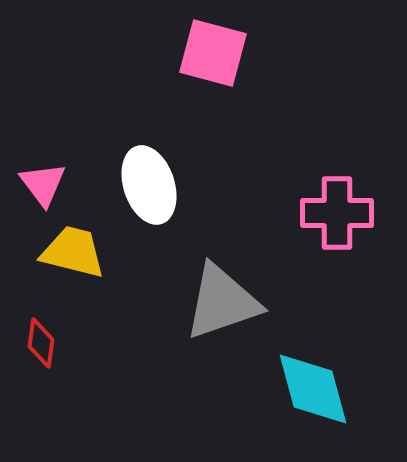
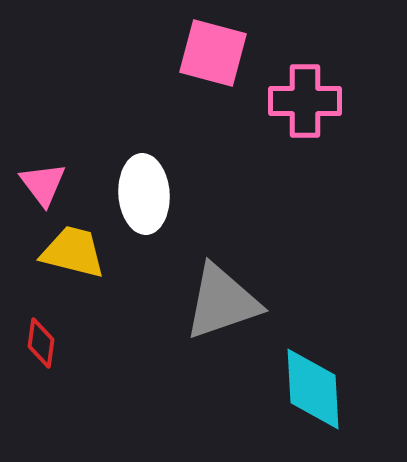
white ellipse: moved 5 px left, 9 px down; rotated 14 degrees clockwise
pink cross: moved 32 px left, 112 px up
cyan diamond: rotated 12 degrees clockwise
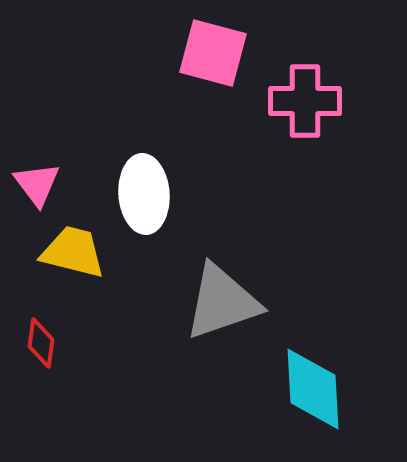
pink triangle: moved 6 px left
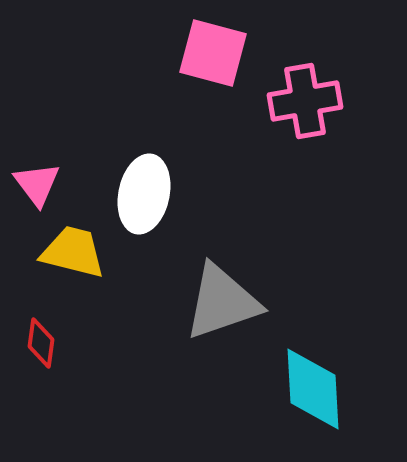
pink cross: rotated 10 degrees counterclockwise
white ellipse: rotated 16 degrees clockwise
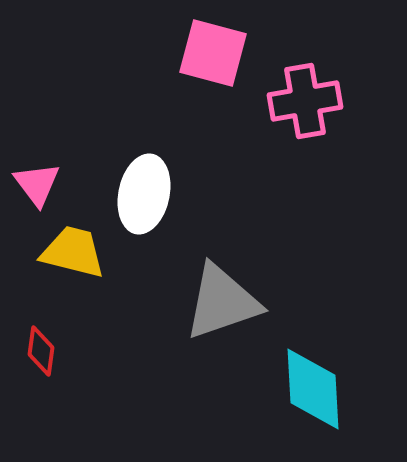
red diamond: moved 8 px down
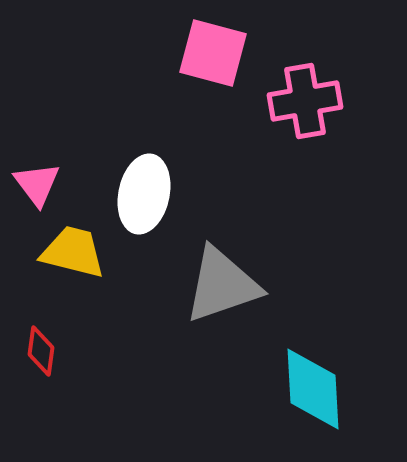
gray triangle: moved 17 px up
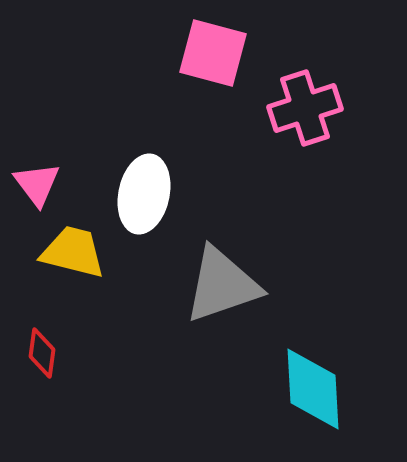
pink cross: moved 7 px down; rotated 8 degrees counterclockwise
red diamond: moved 1 px right, 2 px down
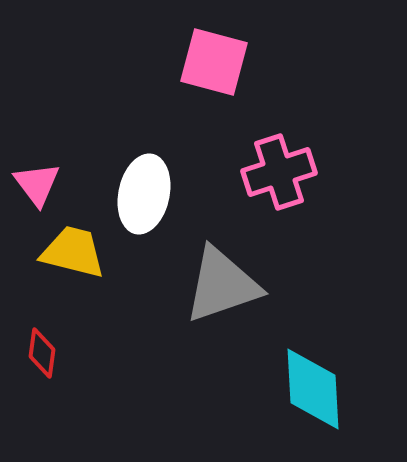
pink square: moved 1 px right, 9 px down
pink cross: moved 26 px left, 64 px down
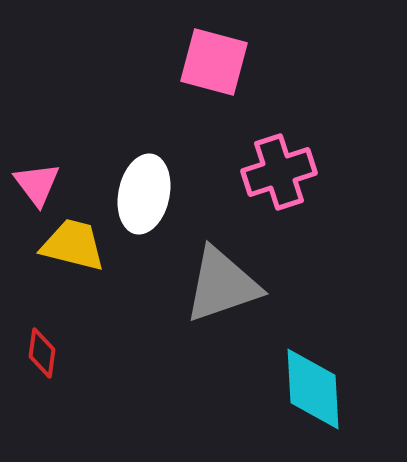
yellow trapezoid: moved 7 px up
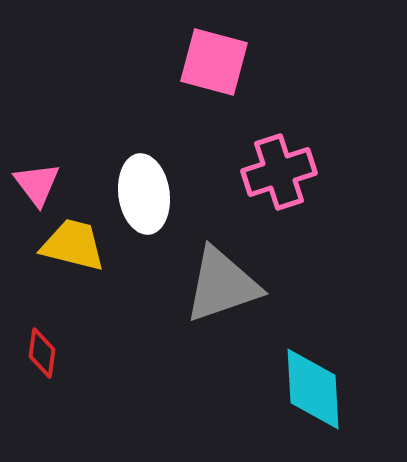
white ellipse: rotated 20 degrees counterclockwise
